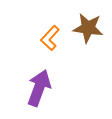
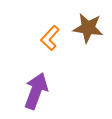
purple arrow: moved 3 px left, 3 px down
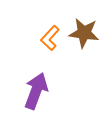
brown star: moved 4 px left, 5 px down
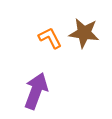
orange L-shape: rotated 110 degrees clockwise
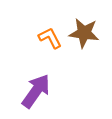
purple arrow: rotated 15 degrees clockwise
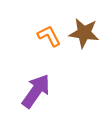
orange L-shape: moved 1 px left, 2 px up
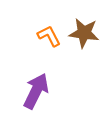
purple arrow: rotated 9 degrees counterclockwise
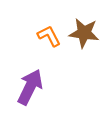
purple arrow: moved 6 px left, 4 px up
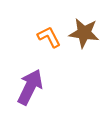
orange L-shape: moved 1 px down
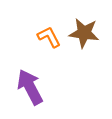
purple arrow: rotated 54 degrees counterclockwise
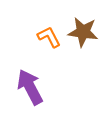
brown star: moved 1 px left, 1 px up
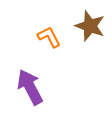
brown star: moved 7 px right, 6 px up; rotated 12 degrees clockwise
